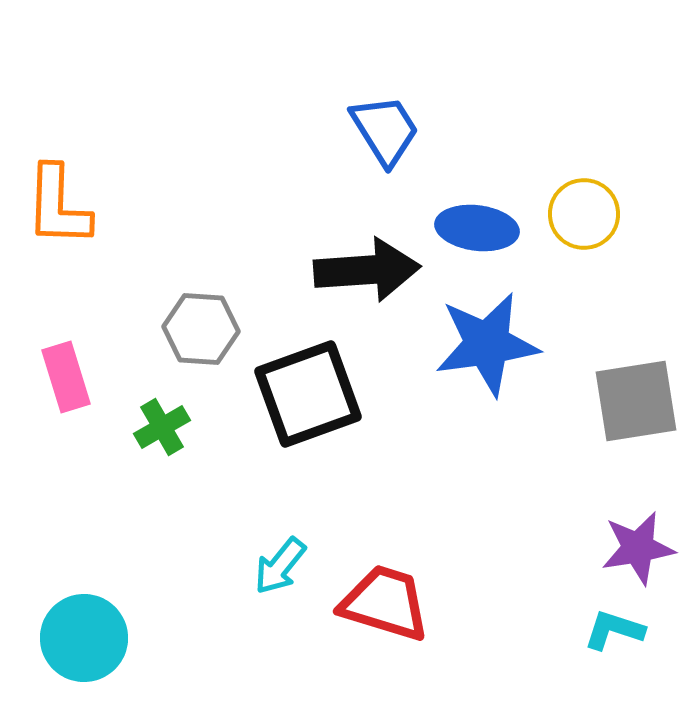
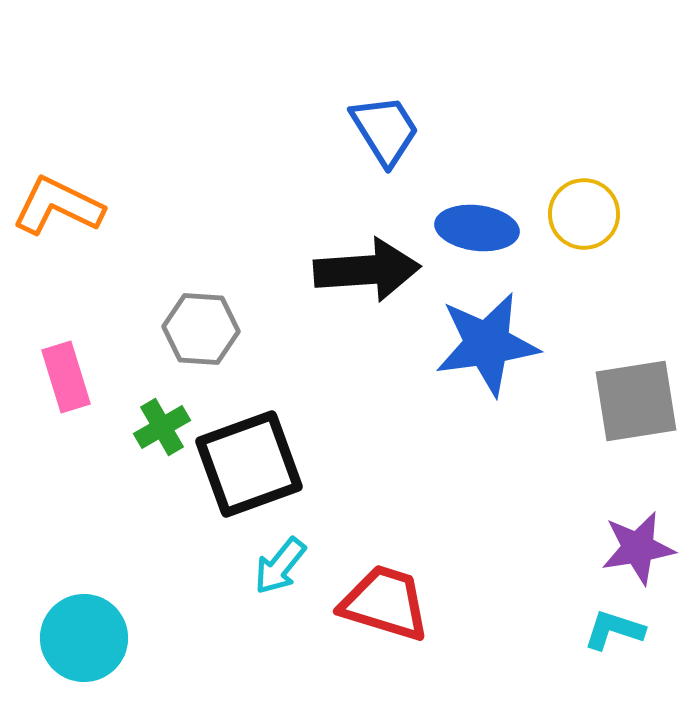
orange L-shape: rotated 114 degrees clockwise
black square: moved 59 px left, 70 px down
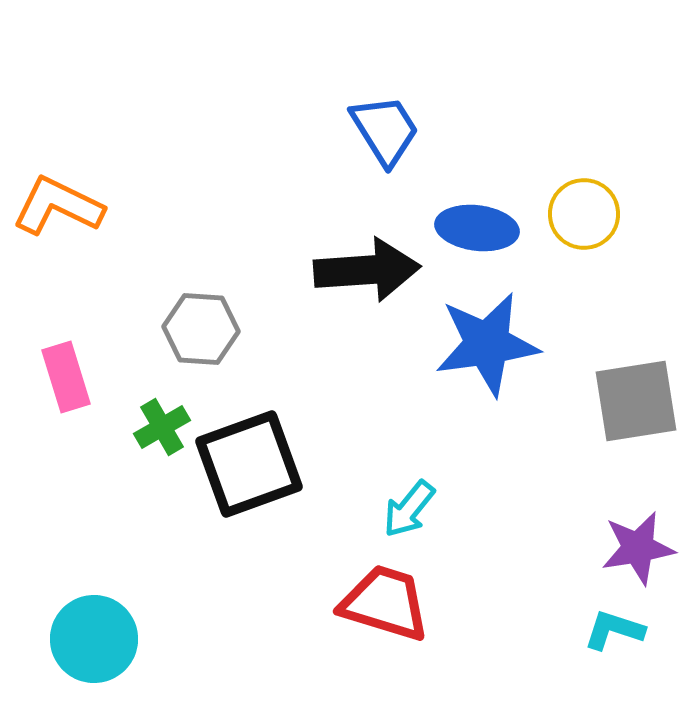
cyan arrow: moved 129 px right, 57 px up
cyan circle: moved 10 px right, 1 px down
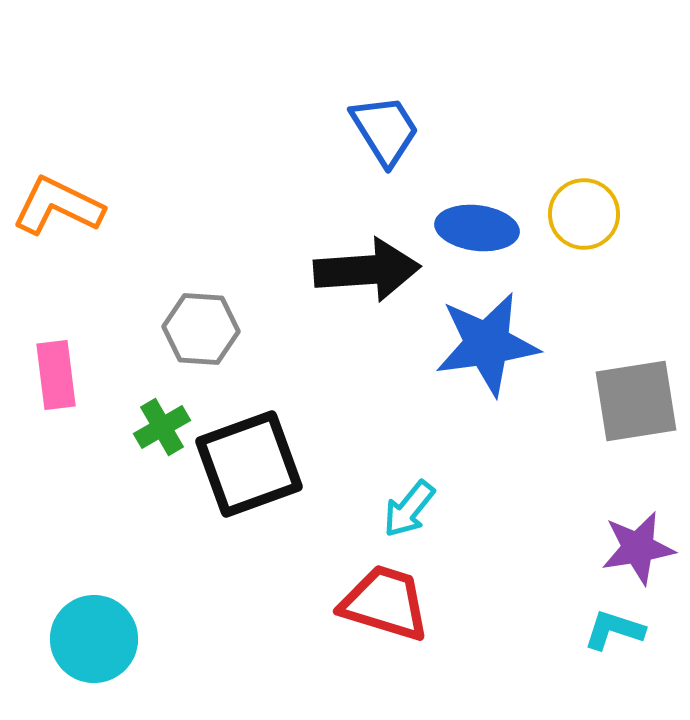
pink rectangle: moved 10 px left, 2 px up; rotated 10 degrees clockwise
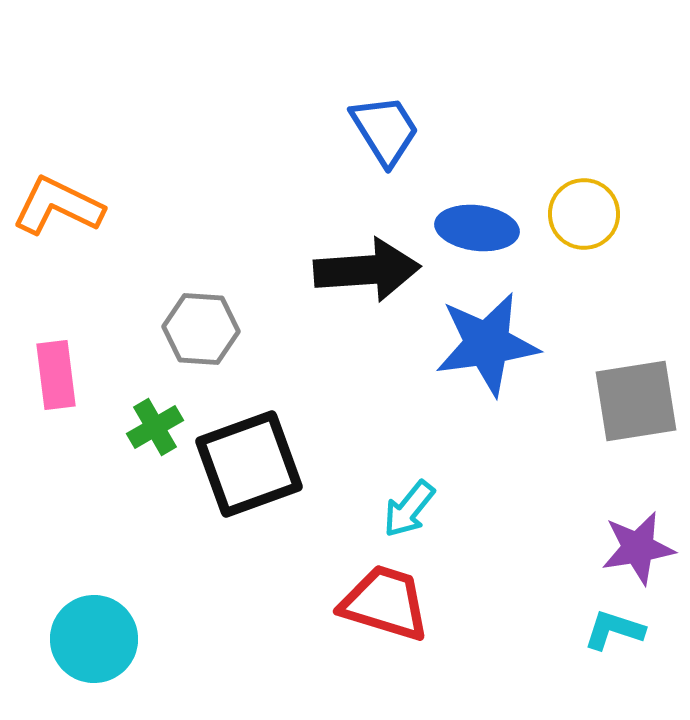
green cross: moved 7 px left
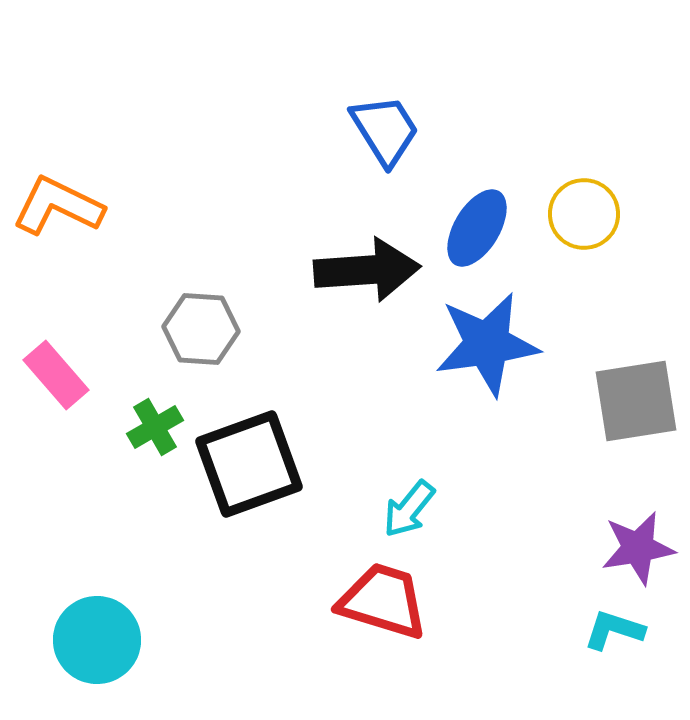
blue ellipse: rotated 66 degrees counterclockwise
pink rectangle: rotated 34 degrees counterclockwise
red trapezoid: moved 2 px left, 2 px up
cyan circle: moved 3 px right, 1 px down
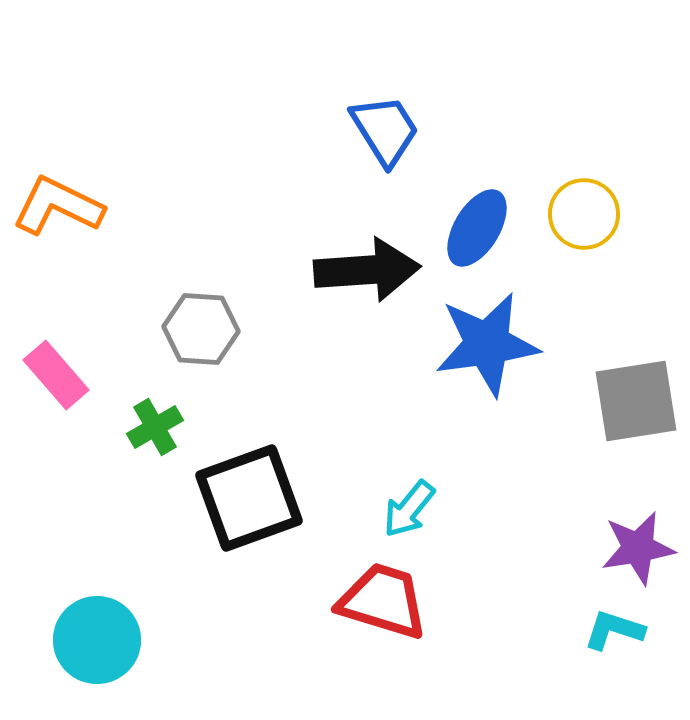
black square: moved 34 px down
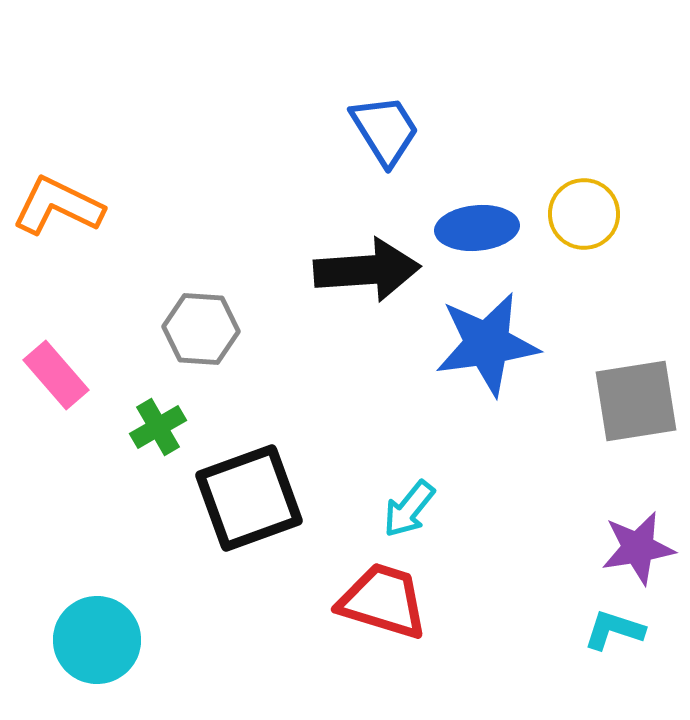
blue ellipse: rotated 54 degrees clockwise
green cross: moved 3 px right
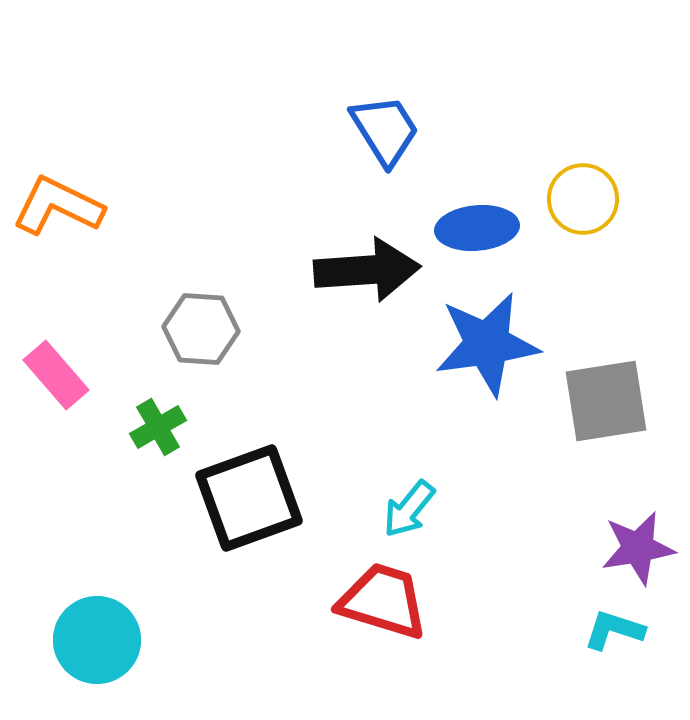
yellow circle: moved 1 px left, 15 px up
gray square: moved 30 px left
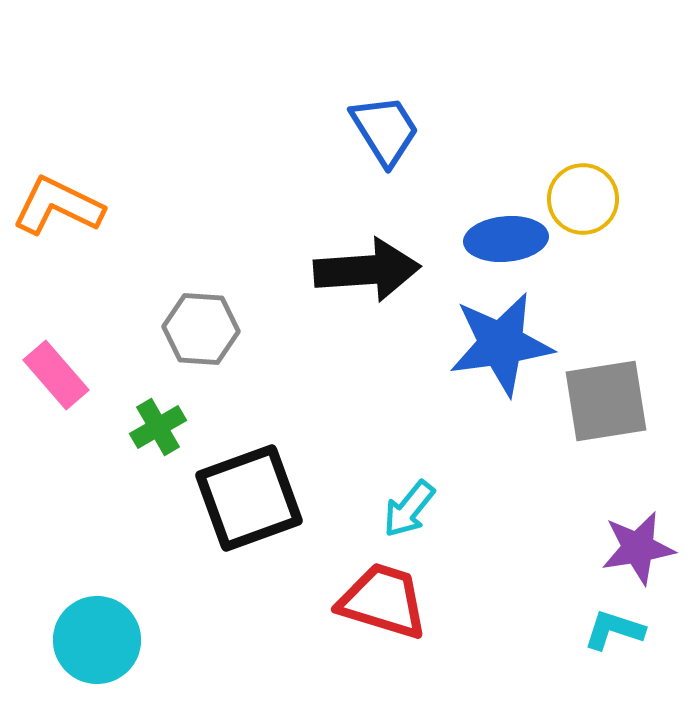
blue ellipse: moved 29 px right, 11 px down
blue star: moved 14 px right
